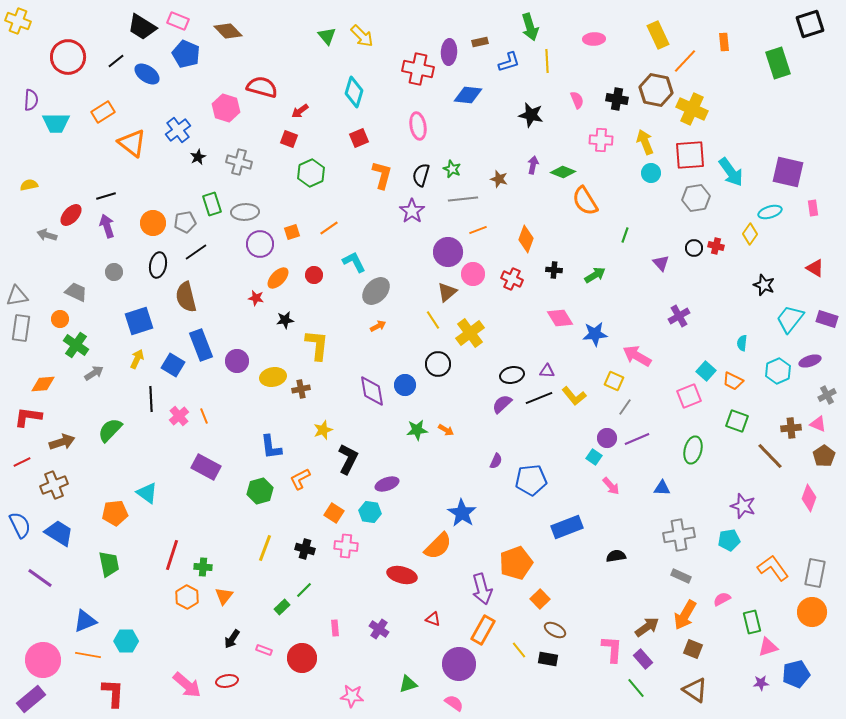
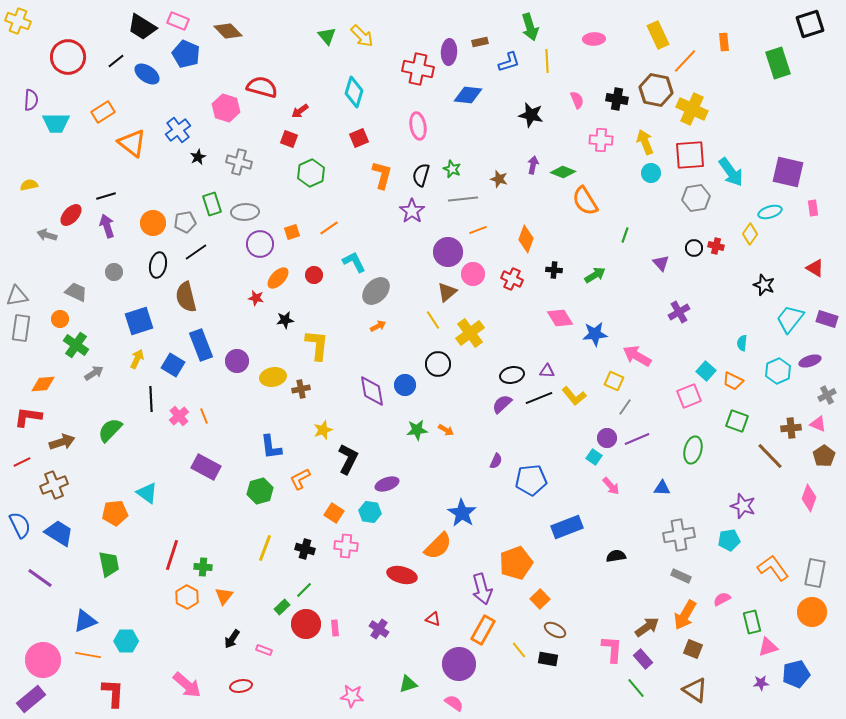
purple cross at (679, 316): moved 4 px up
red circle at (302, 658): moved 4 px right, 34 px up
red ellipse at (227, 681): moved 14 px right, 5 px down
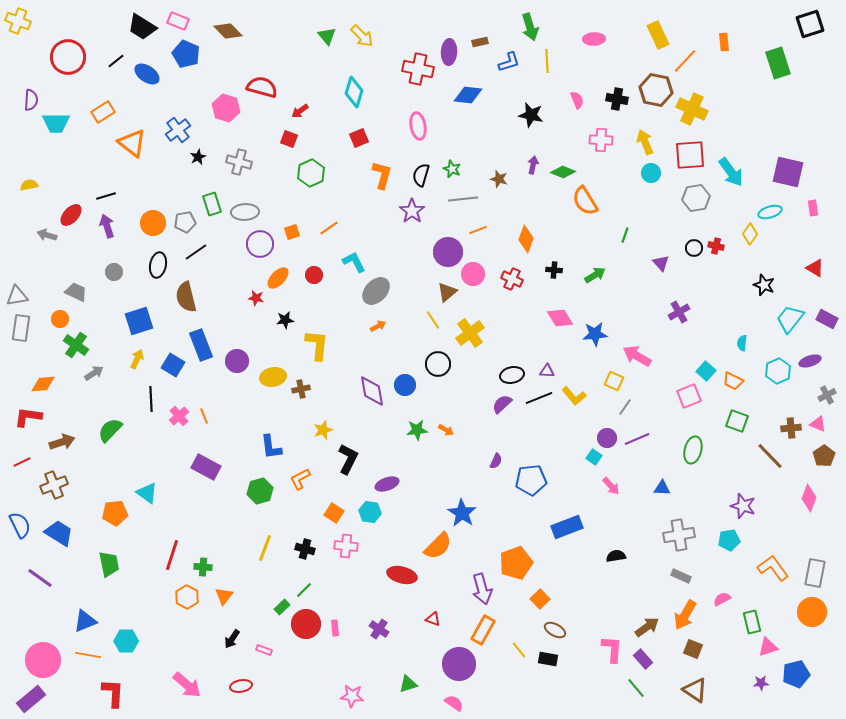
purple rectangle at (827, 319): rotated 10 degrees clockwise
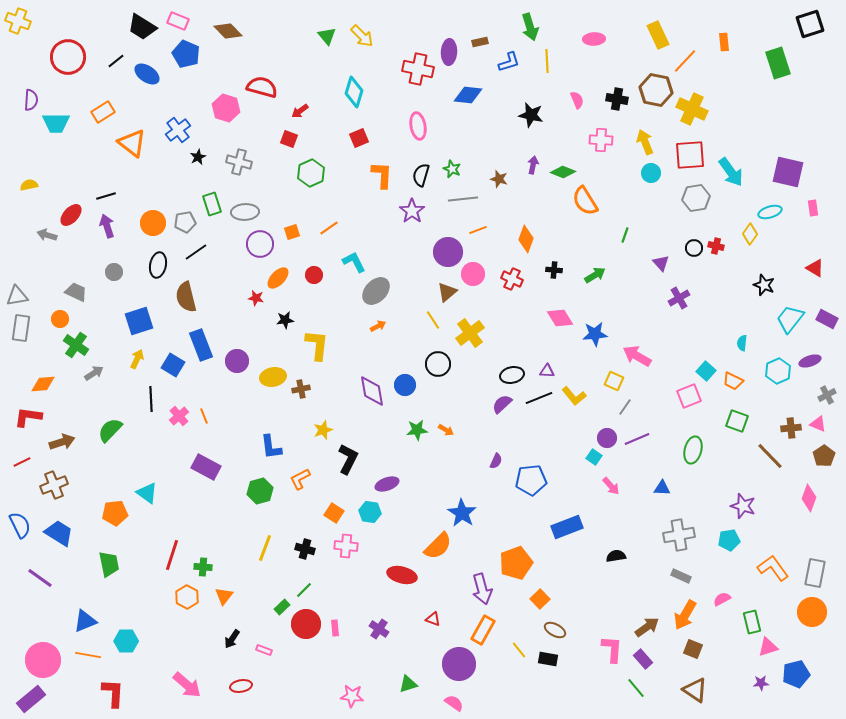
orange L-shape at (382, 175): rotated 12 degrees counterclockwise
purple cross at (679, 312): moved 14 px up
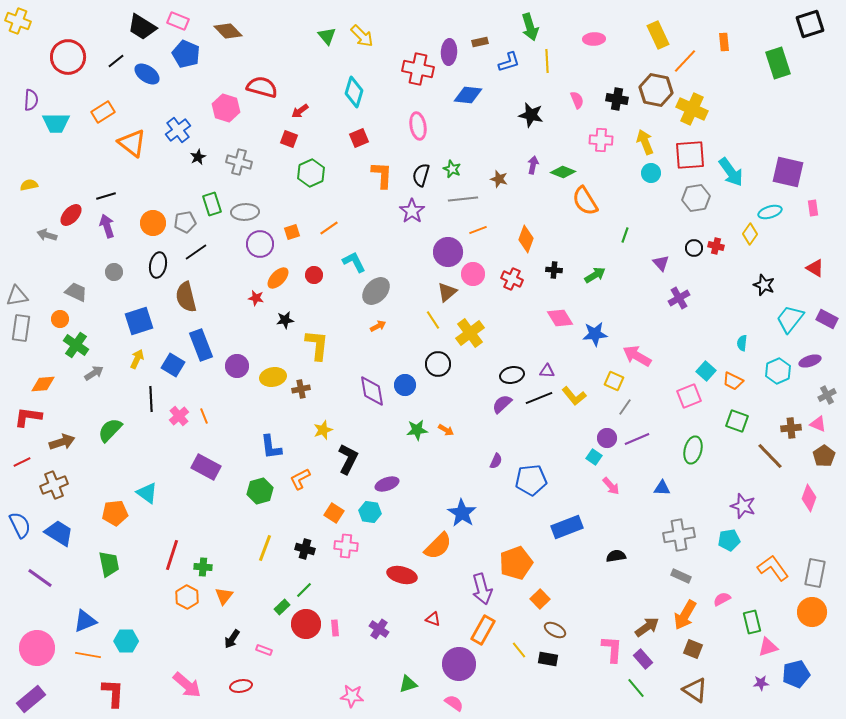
purple circle at (237, 361): moved 5 px down
pink circle at (43, 660): moved 6 px left, 12 px up
